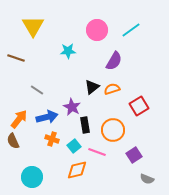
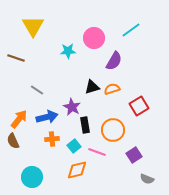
pink circle: moved 3 px left, 8 px down
black triangle: rotated 21 degrees clockwise
orange cross: rotated 24 degrees counterclockwise
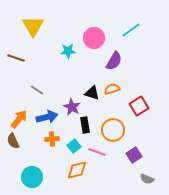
black triangle: moved 6 px down; rotated 35 degrees clockwise
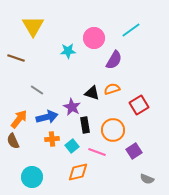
purple semicircle: moved 1 px up
red square: moved 1 px up
cyan square: moved 2 px left
purple square: moved 4 px up
orange diamond: moved 1 px right, 2 px down
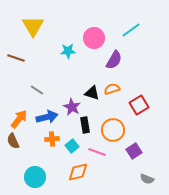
cyan circle: moved 3 px right
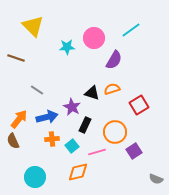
yellow triangle: rotated 15 degrees counterclockwise
cyan star: moved 1 px left, 4 px up
black rectangle: rotated 35 degrees clockwise
orange circle: moved 2 px right, 2 px down
pink line: rotated 36 degrees counterclockwise
gray semicircle: moved 9 px right
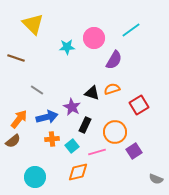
yellow triangle: moved 2 px up
brown semicircle: rotated 105 degrees counterclockwise
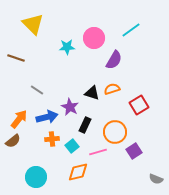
purple star: moved 2 px left
pink line: moved 1 px right
cyan circle: moved 1 px right
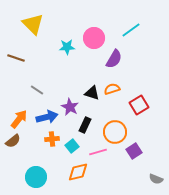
purple semicircle: moved 1 px up
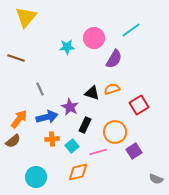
yellow triangle: moved 7 px left, 7 px up; rotated 25 degrees clockwise
gray line: moved 3 px right, 1 px up; rotated 32 degrees clockwise
